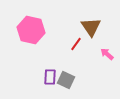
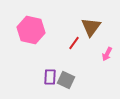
brown triangle: rotated 10 degrees clockwise
red line: moved 2 px left, 1 px up
pink arrow: rotated 104 degrees counterclockwise
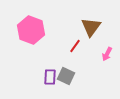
pink hexagon: rotated 8 degrees clockwise
red line: moved 1 px right, 3 px down
gray square: moved 4 px up
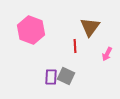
brown triangle: moved 1 px left
red line: rotated 40 degrees counterclockwise
purple rectangle: moved 1 px right
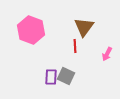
brown triangle: moved 6 px left
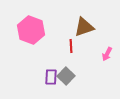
brown triangle: rotated 35 degrees clockwise
red line: moved 4 px left
gray square: rotated 18 degrees clockwise
